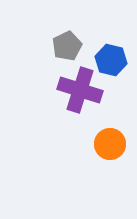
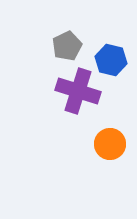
purple cross: moved 2 px left, 1 px down
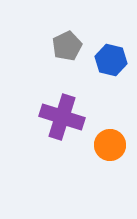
purple cross: moved 16 px left, 26 px down
orange circle: moved 1 px down
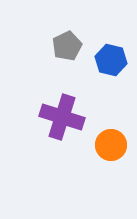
orange circle: moved 1 px right
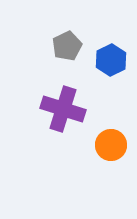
blue hexagon: rotated 20 degrees clockwise
purple cross: moved 1 px right, 8 px up
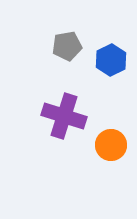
gray pentagon: rotated 16 degrees clockwise
purple cross: moved 1 px right, 7 px down
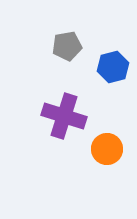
blue hexagon: moved 2 px right, 7 px down; rotated 12 degrees clockwise
orange circle: moved 4 px left, 4 px down
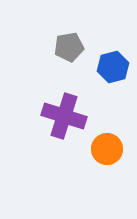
gray pentagon: moved 2 px right, 1 px down
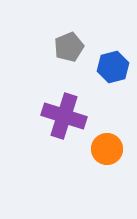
gray pentagon: rotated 12 degrees counterclockwise
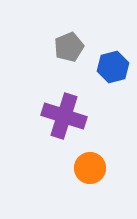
orange circle: moved 17 px left, 19 px down
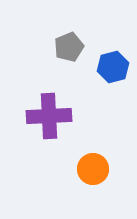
purple cross: moved 15 px left; rotated 21 degrees counterclockwise
orange circle: moved 3 px right, 1 px down
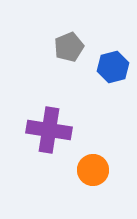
purple cross: moved 14 px down; rotated 12 degrees clockwise
orange circle: moved 1 px down
